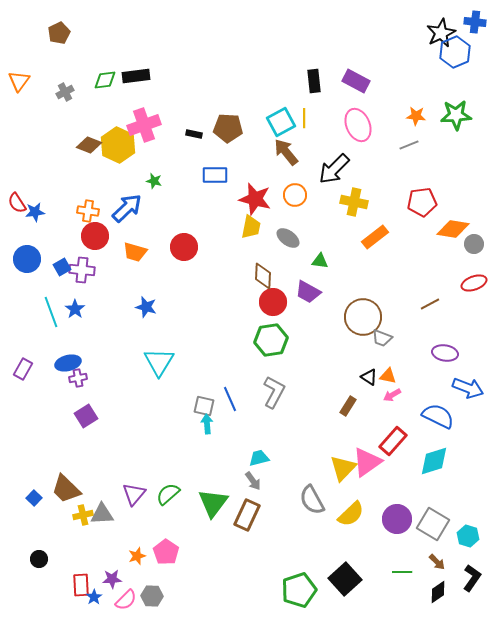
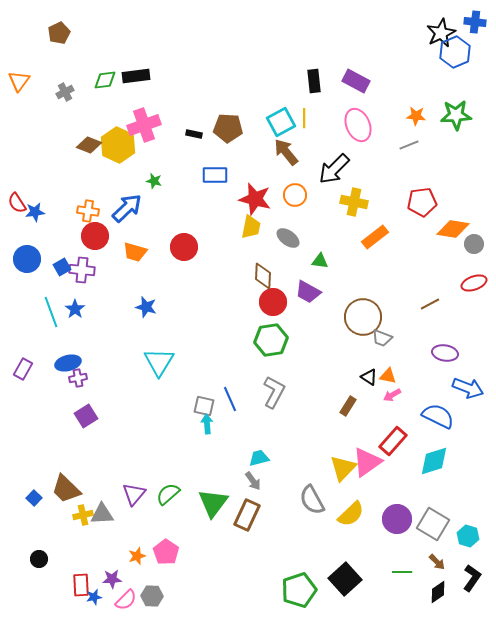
blue star at (94, 597): rotated 21 degrees clockwise
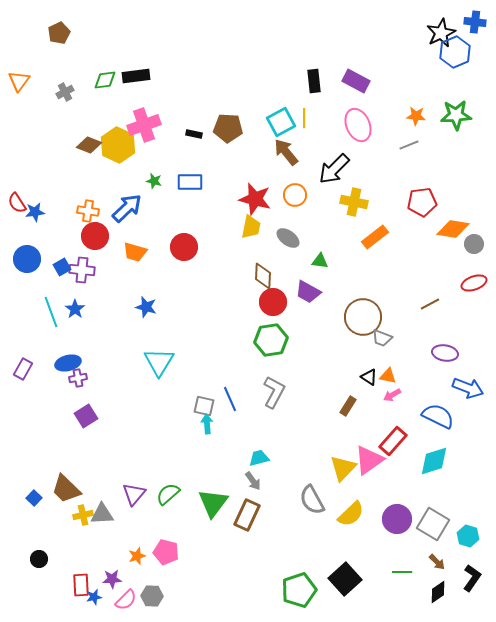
blue rectangle at (215, 175): moved 25 px left, 7 px down
pink triangle at (367, 462): moved 2 px right, 2 px up
pink pentagon at (166, 552): rotated 20 degrees counterclockwise
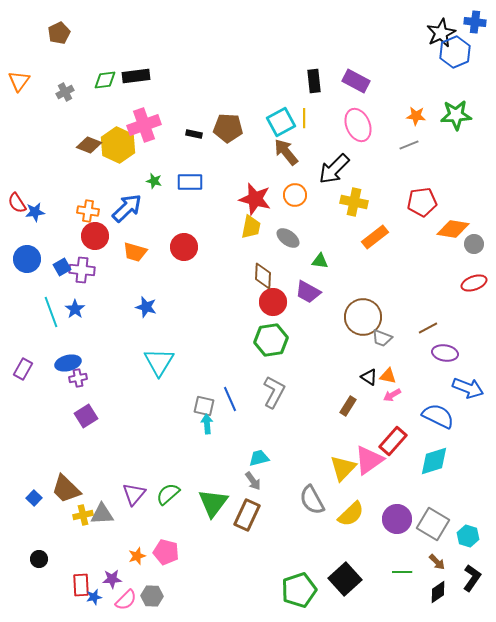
brown line at (430, 304): moved 2 px left, 24 px down
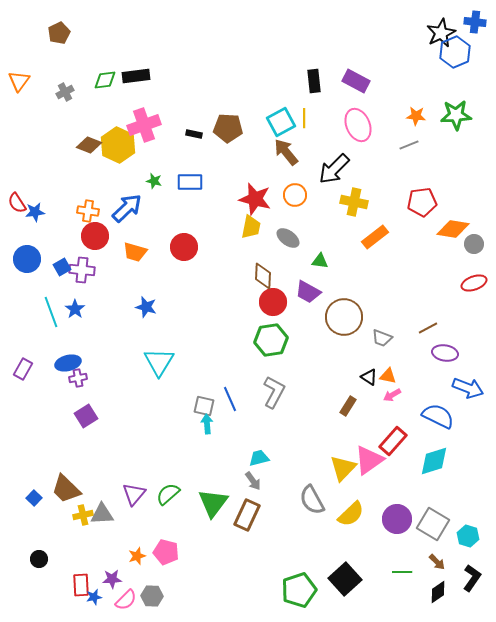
brown circle at (363, 317): moved 19 px left
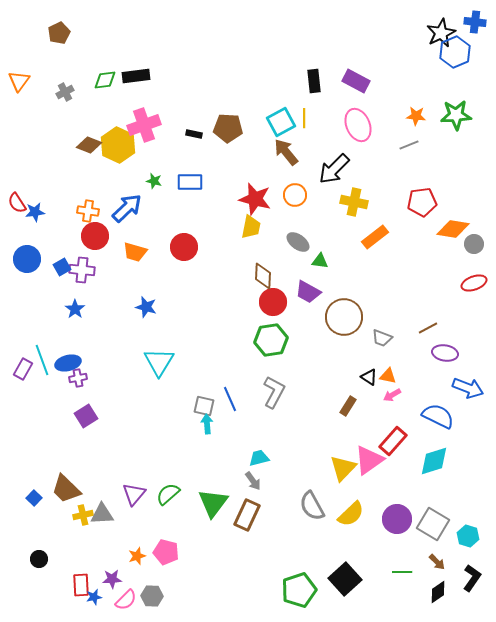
gray ellipse at (288, 238): moved 10 px right, 4 px down
cyan line at (51, 312): moved 9 px left, 48 px down
gray semicircle at (312, 500): moved 6 px down
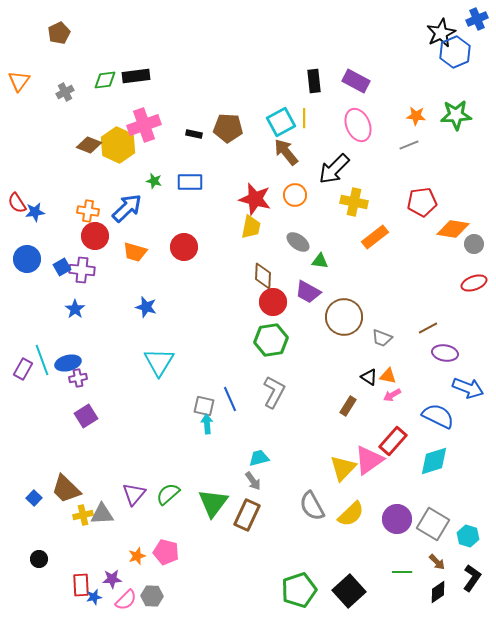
blue cross at (475, 22): moved 2 px right, 3 px up; rotated 30 degrees counterclockwise
black square at (345, 579): moved 4 px right, 12 px down
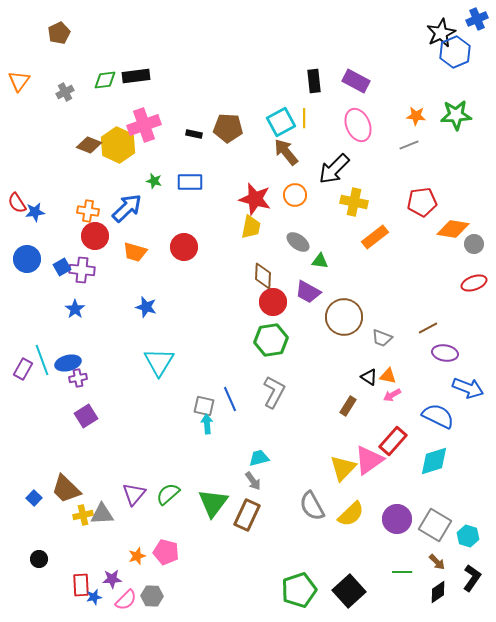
gray square at (433, 524): moved 2 px right, 1 px down
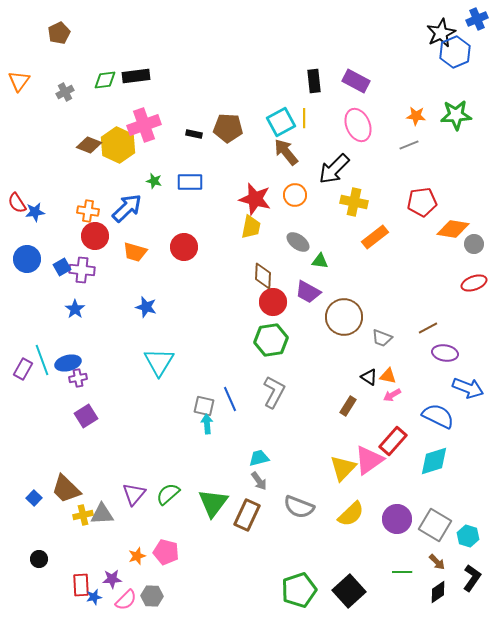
gray arrow at (253, 481): moved 6 px right
gray semicircle at (312, 506): moved 13 px left, 1 px down; rotated 40 degrees counterclockwise
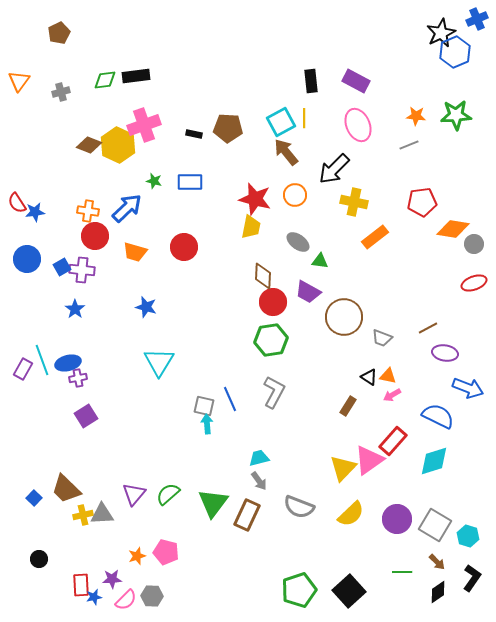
black rectangle at (314, 81): moved 3 px left
gray cross at (65, 92): moved 4 px left; rotated 12 degrees clockwise
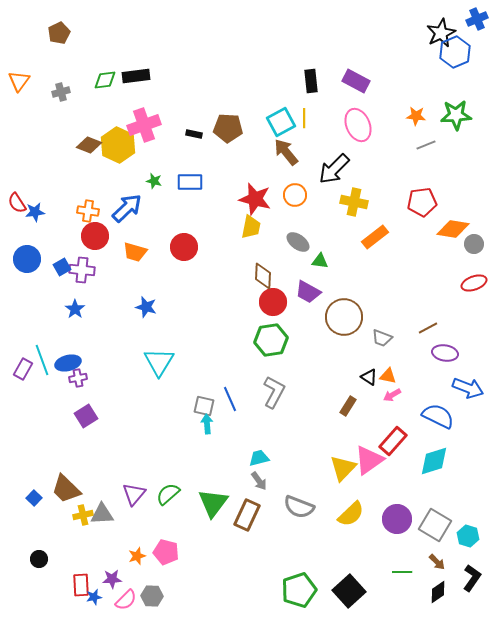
gray line at (409, 145): moved 17 px right
